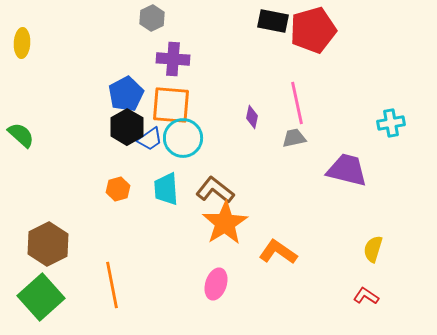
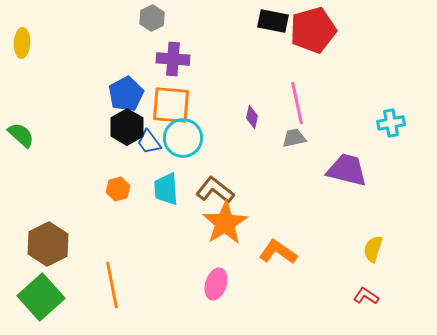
blue trapezoid: moved 1 px left, 3 px down; rotated 88 degrees clockwise
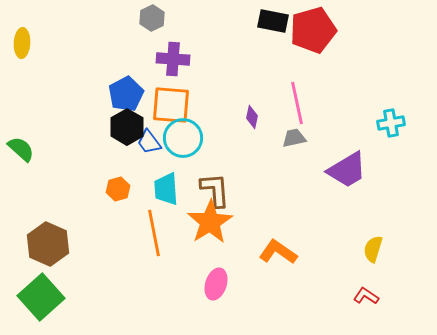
green semicircle: moved 14 px down
purple trapezoid: rotated 135 degrees clockwise
brown L-shape: rotated 48 degrees clockwise
orange star: moved 15 px left, 1 px up
brown hexagon: rotated 9 degrees counterclockwise
orange line: moved 42 px right, 52 px up
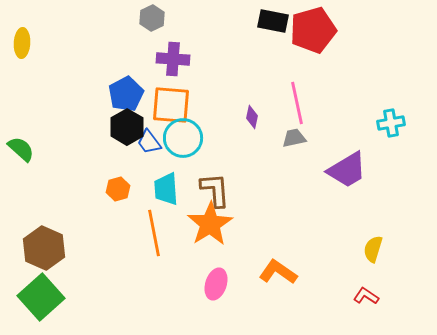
orange star: moved 2 px down
brown hexagon: moved 4 px left, 4 px down
orange L-shape: moved 20 px down
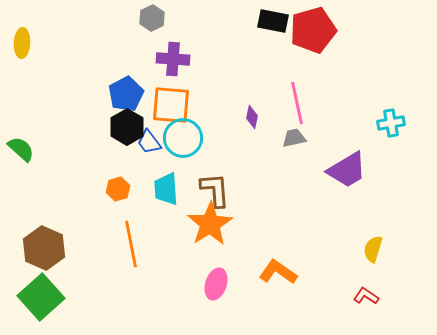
orange line: moved 23 px left, 11 px down
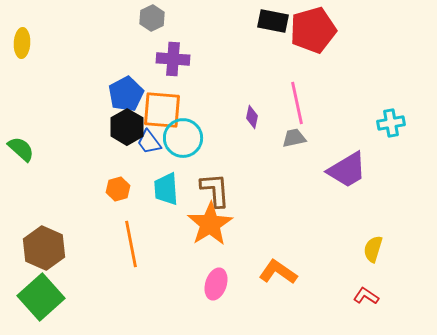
orange square: moved 9 px left, 5 px down
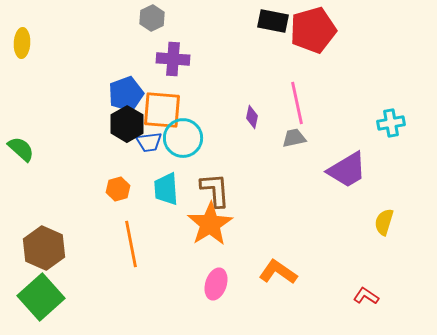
blue pentagon: rotated 8 degrees clockwise
black hexagon: moved 3 px up
blue trapezoid: rotated 60 degrees counterclockwise
yellow semicircle: moved 11 px right, 27 px up
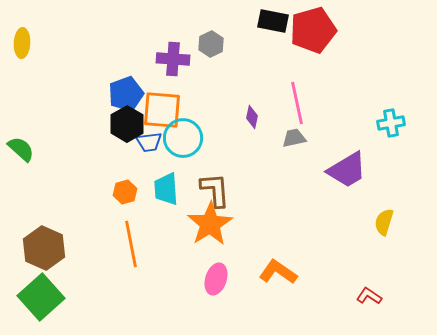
gray hexagon: moved 59 px right, 26 px down
orange hexagon: moved 7 px right, 3 px down
pink ellipse: moved 5 px up
red L-shape: moved 3 px right
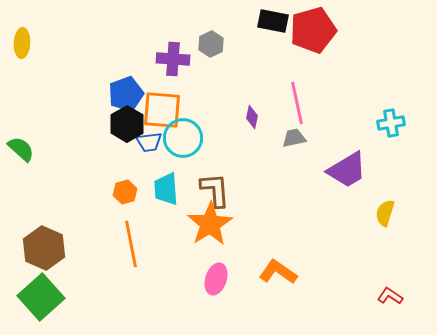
yellow semicircle: moved 1 px right, 9 px up
red L-shape: moved 21 px right
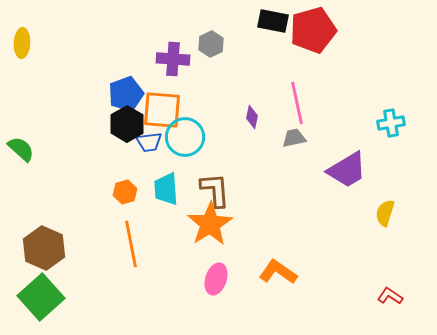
cyan circle: moved 2 px right, 1 px up
